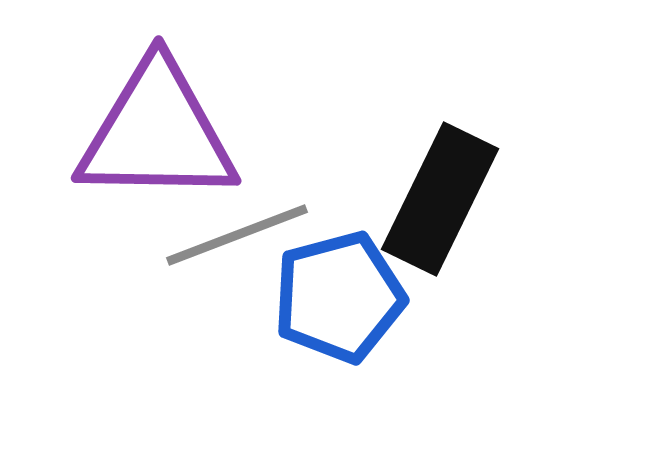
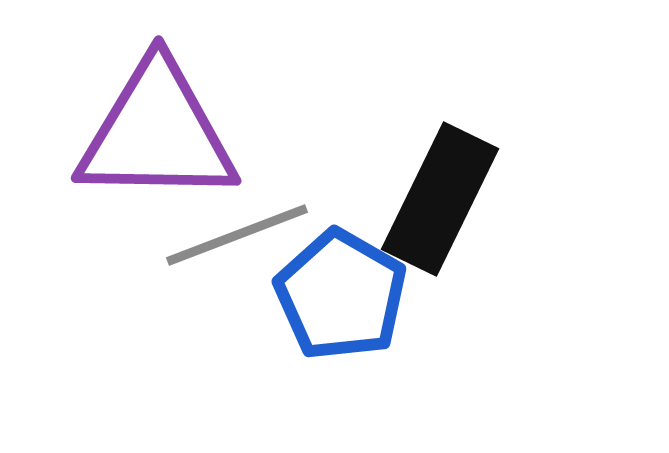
blue pentagon: moved 2 px right, 2 px up; rotated 27 degrees counterclockwise
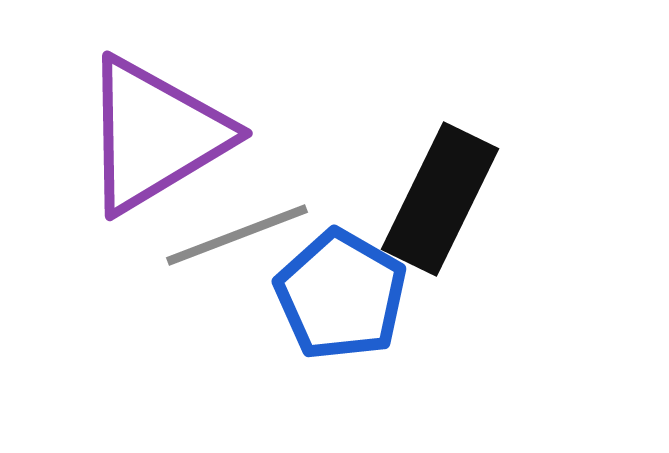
purple triangle: moved 2 px left, 2 px down; rotated 32 degrees counterclockwise
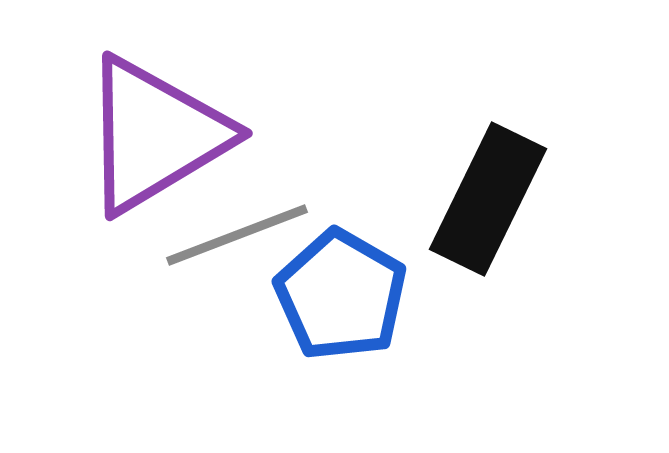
black rectangle: moved 48 px right
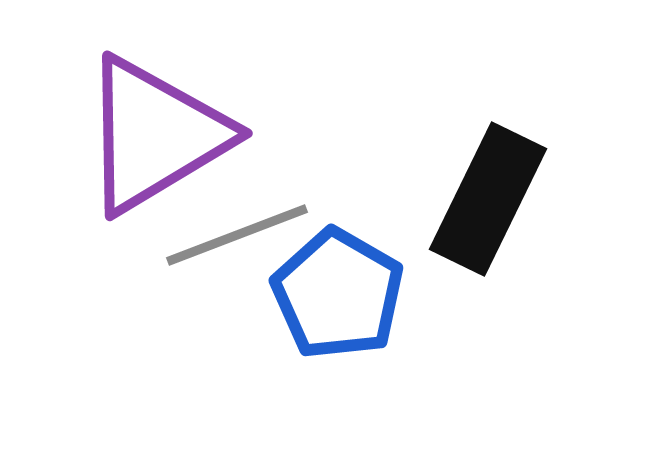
blue pentagon: moved 3 px left, 1 px up
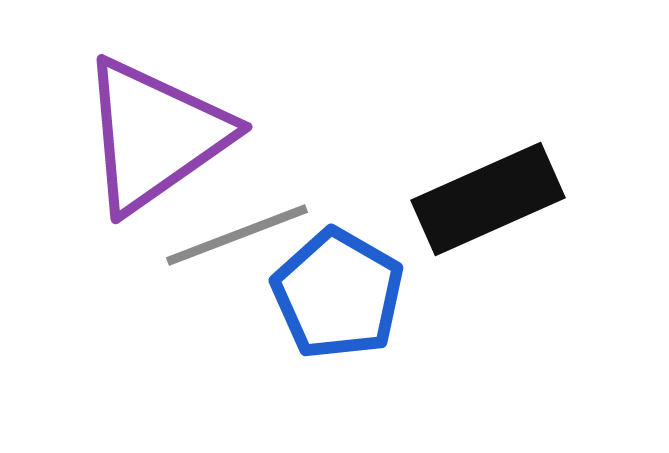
purple triangle: rotated 4 degrees counterclockwise
black rectangle: rotated 40 degrees clockwise
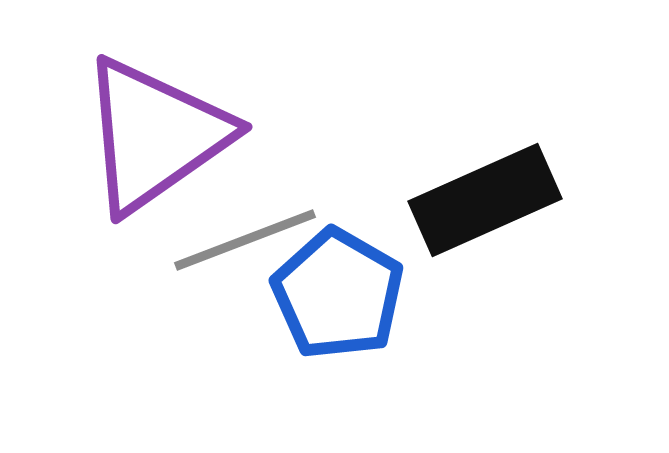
black rectangle: moved 3 px left, 1 px down
gray line: moved 8 px right, 5 px down
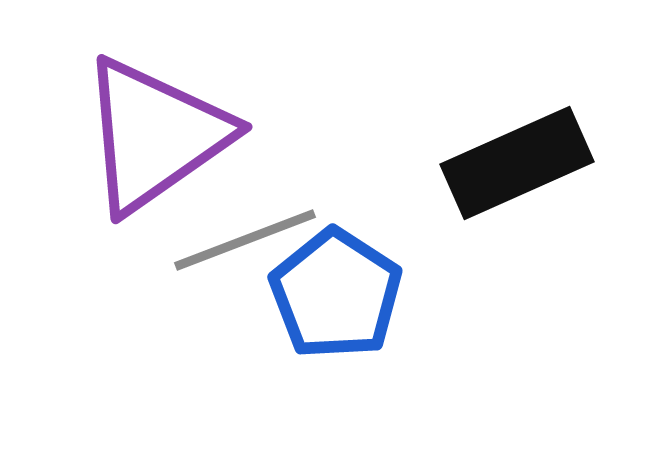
black rectangle: moved 32 px right, 37 px up
blue pentagon: moved 2 px left; rotated 3 degrees clockwise
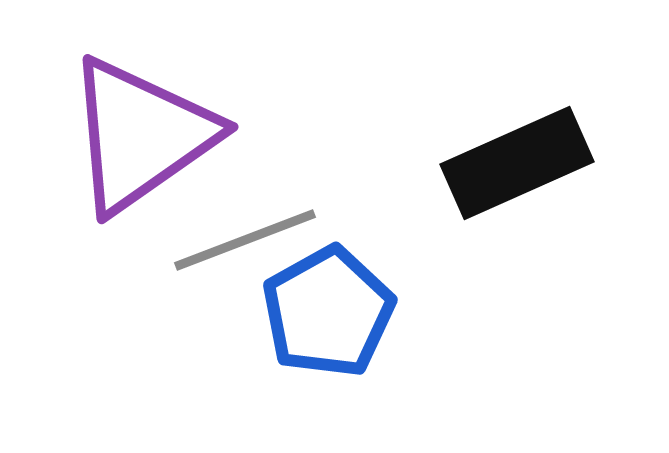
purple triangle: moved 14 px left
blue pentagon: moved 8 px left, 18 px down; rotated 10 degrees clockwise
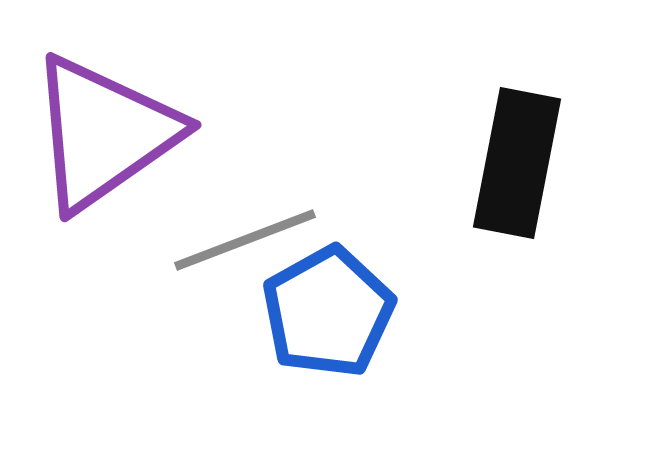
purple triangle: moved 37 px left, 2 px up
black rectangle: rotated 55 degrees counterclockwise
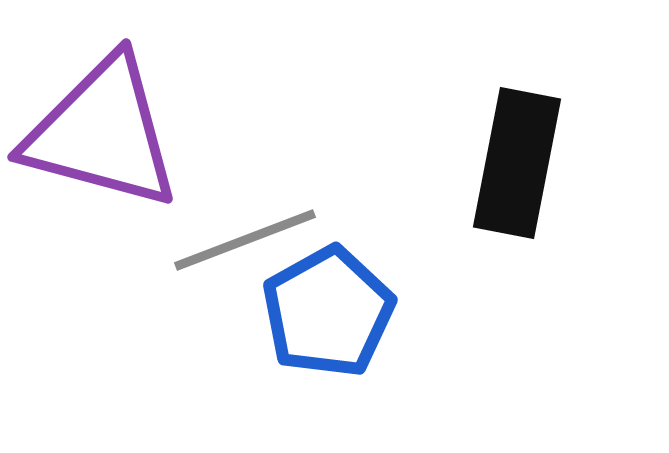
purple triangle: moved 2 px left; rotated 50 degrees clockwise
